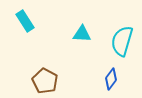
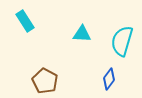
blue diamond: moved 2 px left
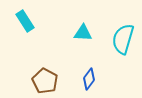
cyan triangle: moved 1 px right, 1 px up
cyan semicircle: moved 1 px right, 2 px up
blue diamond: moved 20 px left
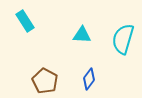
cyan triangle: moved 1 px left, 2 px down
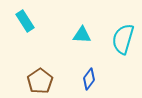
brown pentagon: moved 5 px left; rotated 10 degrees clockwise
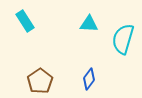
cyan triangle: moved 7 px right, 11 px up
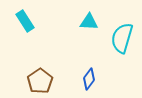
cyan triangle: moved 2 px up
cyan semicircle: moved 1 px left, 1 px up
